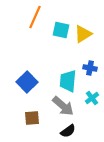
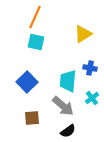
cyan square: moved 25 px left, 12 px down
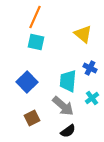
yellow triangle: rotated 48 degrees counterclockwise
blue cross: rotated 16 degrees clockwise
brown square: rotated 21 degrees counterclockwise
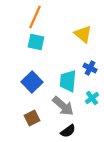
blue square: moved 5 px right
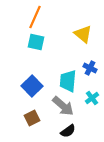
blue square: moved 4 px down
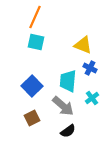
yellow triangle: moved 11 px down; rotated 18 degrees counterclockwise
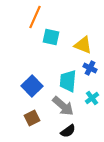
cyan square: moved 15 px right, 5 px up
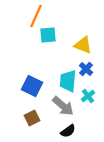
orange line: moved 1 px right, 1 px up
cyan square: moved 3 px left, 2 px up; rotated 18 degrees counterclockwise
blue cross: moved 4 px left, 1 px down; rotated 16 degrees clockwise
blue square: rotated 20 degrees counterclockwise
cyan cross: moved 4 px left, 2 px up
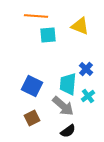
orange line: rotated 70 degrees clockwise
yellow triangle: moved 3 px left, 19 px up
cyan trapezoid: moved 3 px down
